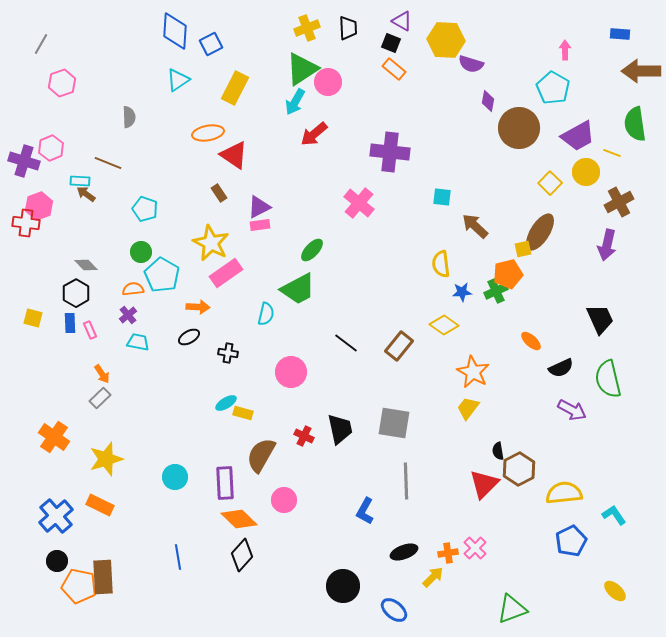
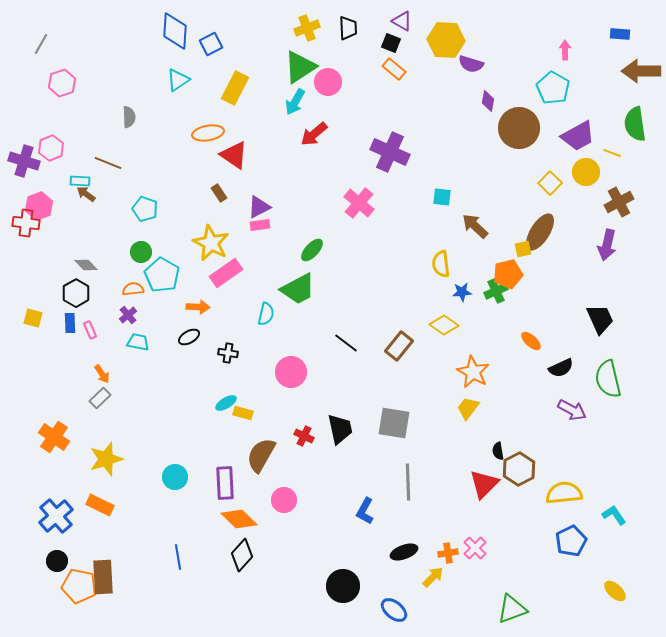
green triangle at (302, 69): moved 2 px left, 2 px up
purple cross at (390, 152): rotated 18 degrees clockwise
gray line at (406, 481): moved 2 px right, 1 px down
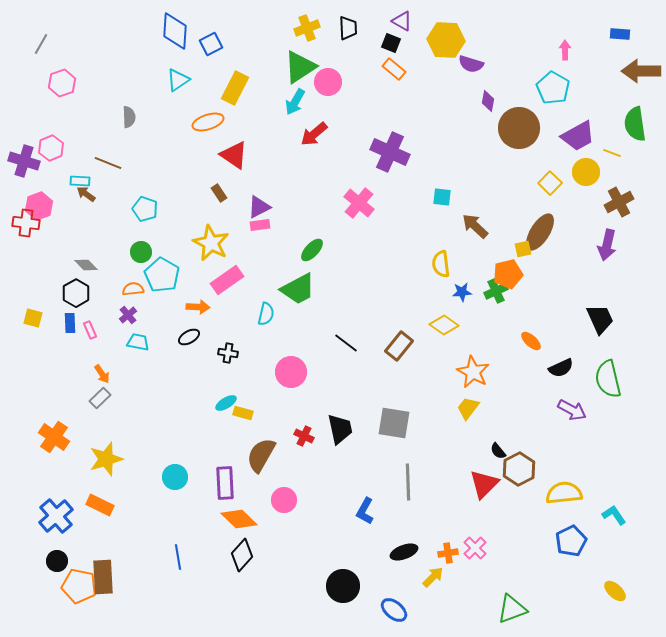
orange ellipse at (208, 133): moved 11 px up; rotated 8 degrees counterclockwise
pink rectangle at (226, 273): moved 1 px right, 7 px down
black semicircle at (498, 451): rotated 30 degrees counterclockwise
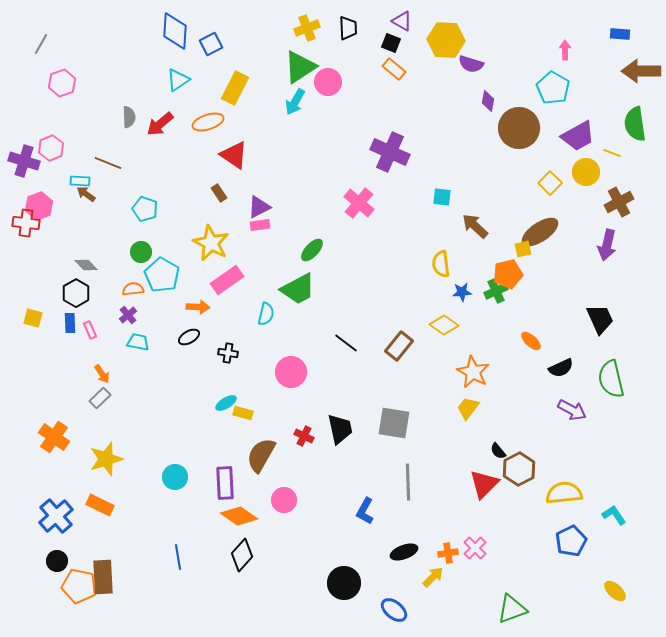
red arrow at (314, 134): moved 154 px left, 10 px up
brown ellipse at (540, 232): rotated 24 degrees clockwise
green semicircle at (608, 379): moved 3 px right
orange diamond at (239, 519): moved 3 px up; rotated 9 degrees counterclockwise
black circle at (343, 586): moved 1 px right, 3 px up
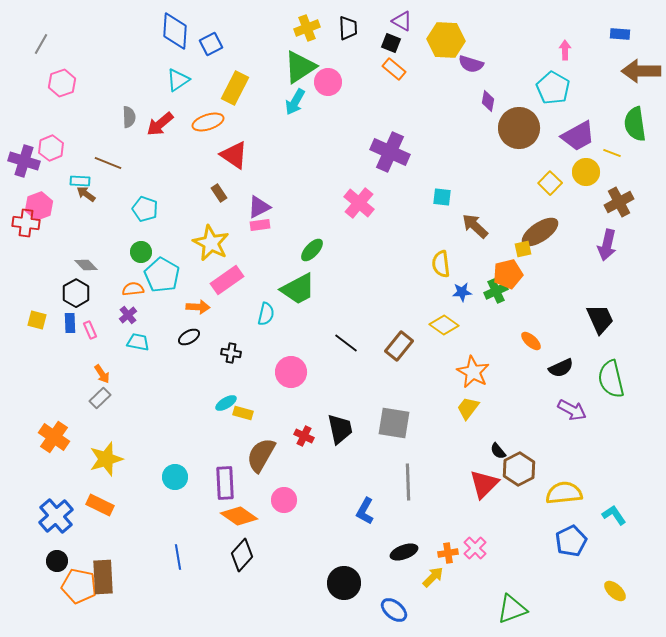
yellow square at (33, 318): moved 4 px right, 2 px down
black cross at (228, 353): moved 3 px right
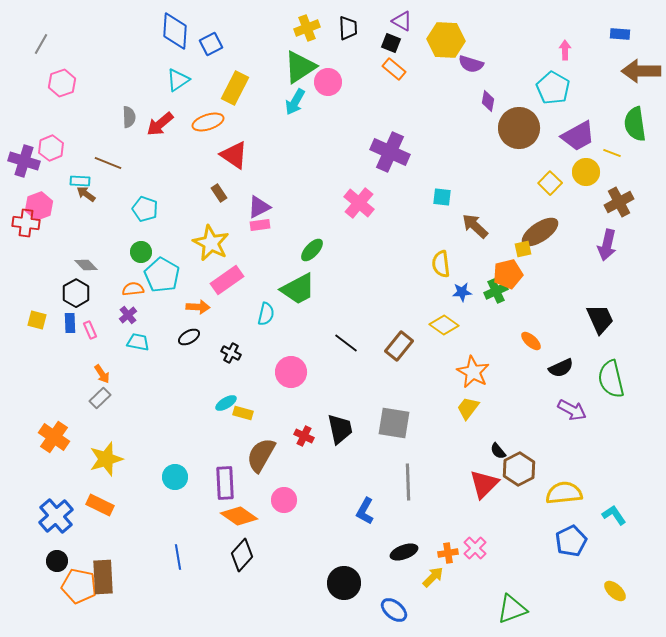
black cross at (231, 353): rotated 18 degrees clockwise
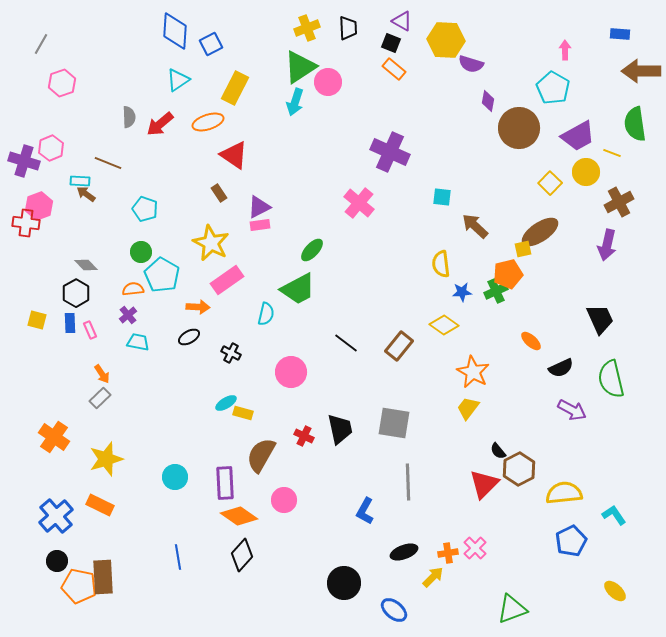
cyan arrow at (295, 102): rotated 12 degrees counterclockwise
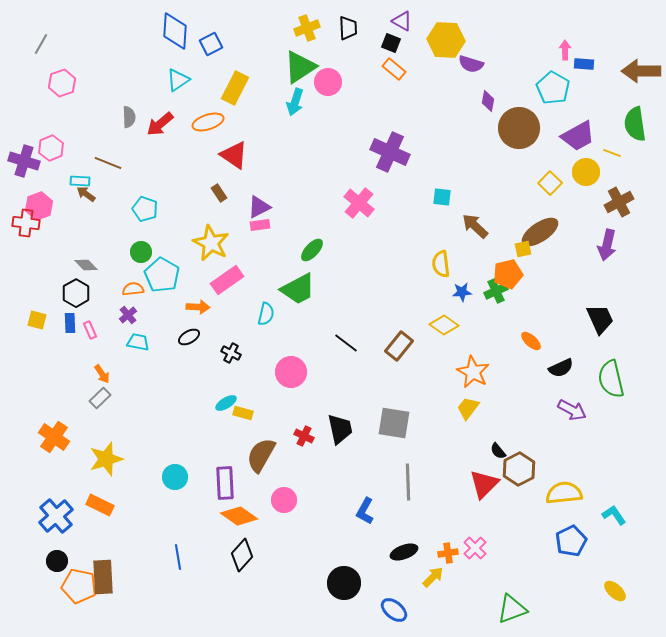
blue rectangle at (620, 34): moved 36 px left, 30 px down
